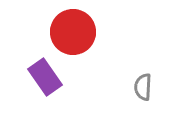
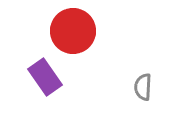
red circle: moved 1 px up
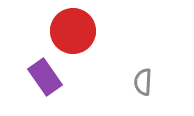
gray semicircle: moved 5 px up
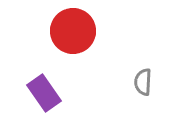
purple rectangle: moved 1 px left, 16 px down
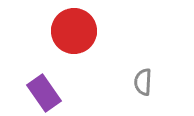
red circle: moved 1 px right
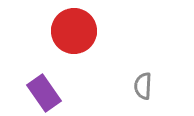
gray semicircle: moved 4 px down
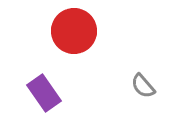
gray semicircle: rotated 44 degrees counterclockwise
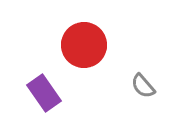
red circle: moved 10 px right, 14 px down
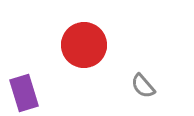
purple rectangle: moved 20 px left; rotated 18 degrees clockwise
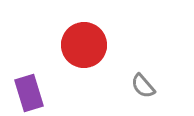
purple rectangle: moved 5 px right
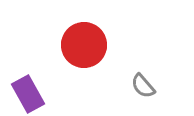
purple rectangle: moved 1 px left, 1 px down; rotated 12 degrees counterclockwise
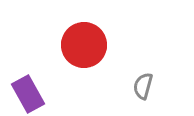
gray semicircle: rotated 56 degrees clockwise
